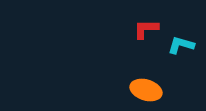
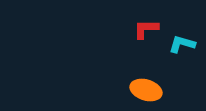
cyan L-shape: moved 1 px right, 1 px up
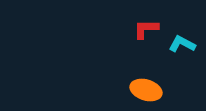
cyan L-shape: rotated 12 degrees clockwise
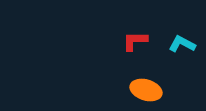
red L-shape: moved 11 px left, 12 px down
